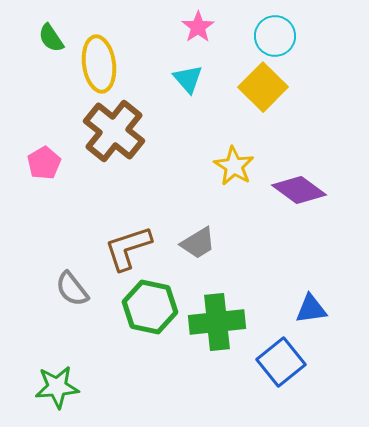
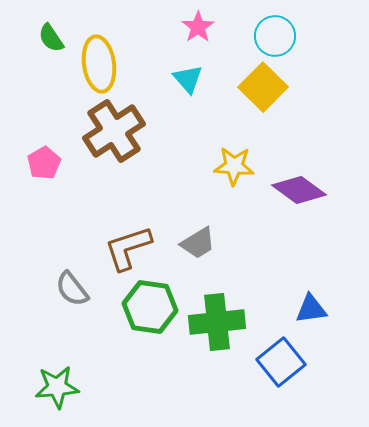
brown cross: rotated 18 degrees clockwise
yellow star: rotated 27 degrees counterclockwise
green hexagon: rotated 4 degrees counterclockwise
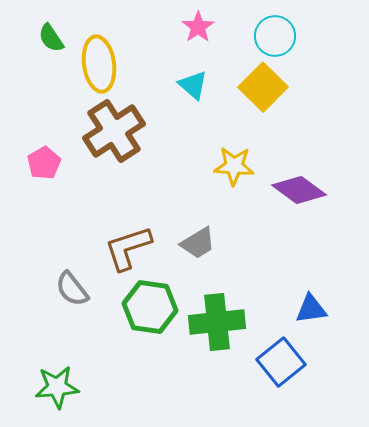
cyan triangle: moved 5 px right, 6 px down; rotated 8 degrees counterclockwise
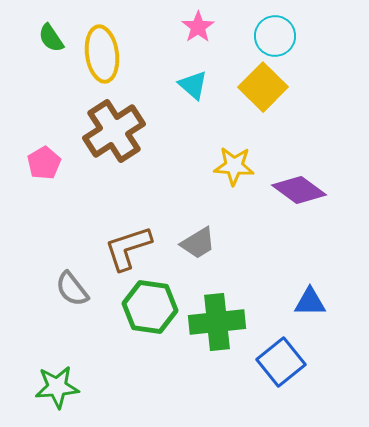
yellow ellipse: moved 3 px right, 10 px up
blue triangle: moved 1 px left, 7 px up; rotated 8 degrees clockwise
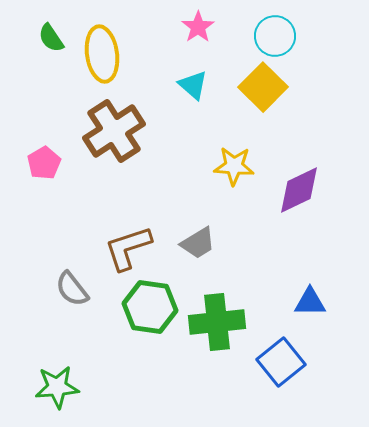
purple diamond: rotated 62 degrees counterclockwise
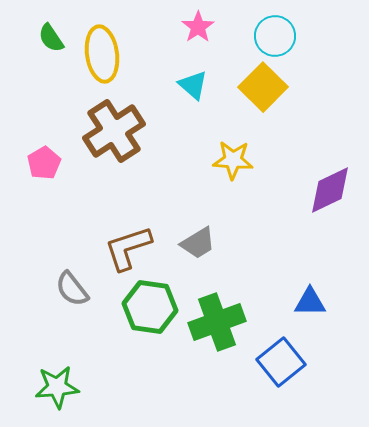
yellow star: moved 1 px left, 6 px up
purple diamond: moved 31 px right
green cross: rotated 14 degrees counterclockwise
